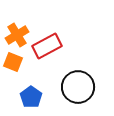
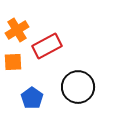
orange cross: moved 5 px up
orange square: rotated 24 degrees counterclockwise
blue pentagon: moved 1 px right, 1 px down
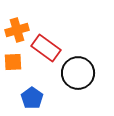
orange cross: rotated 15 degrees clockwise
red rectangle: moved 1 px left, 2 px down; rotated 64 degrees clockwise
black circle: moved 14 px up
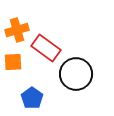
black circle: moved 2 px left, 1 px down
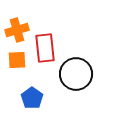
red rectangle: moved 1 px left; rotated 48 degrees clockwise
orange square: moved 4 px right, 2 px up
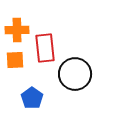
orange cross: rotated 15 degrees clockwise
orange square: moved 2 px left
black circle: moved 1 px left
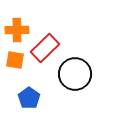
red rectangle: rotated 52 degrees clockwise
orange square: rotated 12 degrees clockwise
blue pentagon: moved 3 px left
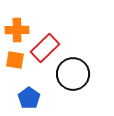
black circle: moved 2 px left
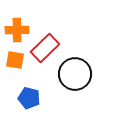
black circle: moved 2 px right
blue pentagon: rotated 20 degrees counterclockwise
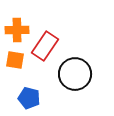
red rectangle: moved 2 px up; rotated 12 degrees counterclockwise
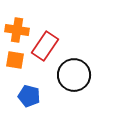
orange cross: rotated 10 degrees clockwise
black circle: moved 1 px left, 1 px down
blue pentagon: moved 2 px up
